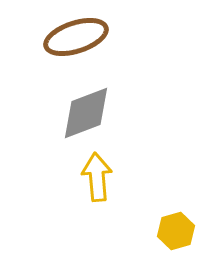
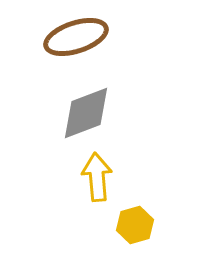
yellow hexagon: moved 41 px left, 6 px up
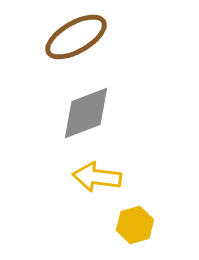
brown ellipse: rotated 12 degrees counterclockwise
yellow arrow: rotated 78 degrees counterclockwise
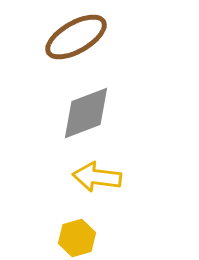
yellow hexagon: moved 58 px left, 13 px down
